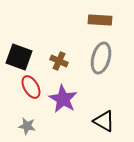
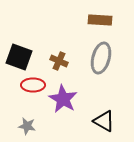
red ellipse: moved 2 px right, 2 px up; rotated 60 degrees counterclockwise
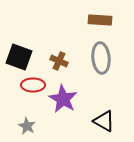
gray ellipse: rotated 20 degrees counterclockwise
gray star: rotated 18 degrees clockwise
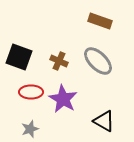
brown rectangle: moved 1 px down; rotated 15 degrees clockwise
gray ellipse: moved 3 px left, 3 px down; rotated 40 degrees counterclockwise
red ellipse: moved 2 px left, 7 px down
gray star: moved 3 px right, 3 px down; rotated 24 degrees clockwise
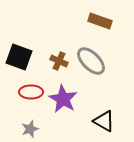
gray ellipse: moved 7 px left
